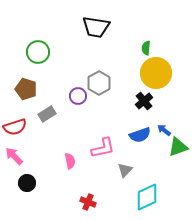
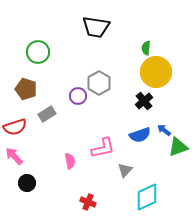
yellow circle: moved 1 px up
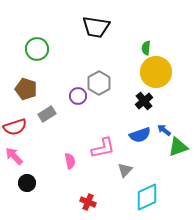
green circle: moved 1 px left, 3 px up
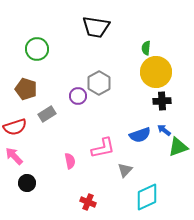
black cross: moved 18 px right; rotated 36 degrees clockwise
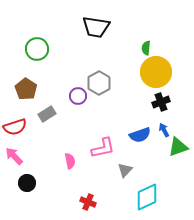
brown pentagon: rotated 15 degrees clockwise
black cross: moved 1 px left, 1 px down; rotated 18 degrees counterclockwise
blue arrow: rotated 24 degrees clockwise
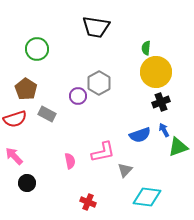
gray rectangle: rotated 60 degrees clockwise
red semicircle: moved 8 px up
pink L-shape: moved 4 px down
cyan diamond: rotated 32 degrees clockwise
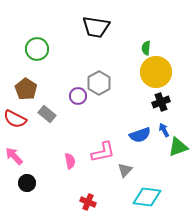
gray rectangle: rotated 12 degrees clockwise
red semicircle: rotated 45 degrees clockwise
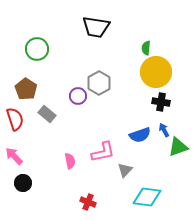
black cross: rotated 30 degrees clockwise
red semicircle: rotated 135 degrees counterclockwise
black circle: moved 4 px left
